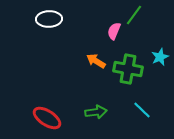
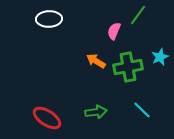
green line: moved 4 px right
green cross: moved 2 px up; rotated 20 degrees counterclockwise
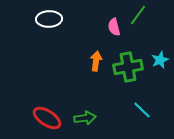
pink semicircle: moved 4 px up; rotated 36 degrees counterclockwise
cyan star: moved 3 px down
orange arrow: rotated 66 degrees clockwise
green arrow: moved 11 px left, 6 px down
